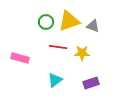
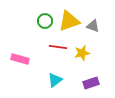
green circle: moved 1 px left, 1 px up
yellow star: rotated 14 degrees counterclockwise
pink rectangle: moved 1 px down
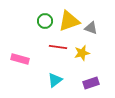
gray triangle: moved 2 px left, 2 px down
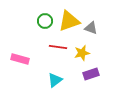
purple rectangle: moved 9 px up
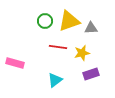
gray triangle: rotated 24 degrees counterclockwise
pink rectangle: moved 5 px left, 4 px down
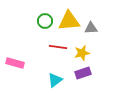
yellow triangle: rotated 15 degrees clockwise
purple rectangle: moved 8 px left, 1 px up
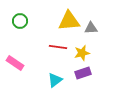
green circle: moved 25 px left
pink rectangle: rotated 18 degrees clockwise
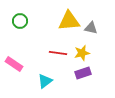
gray triangle: rotated 16 degrees clockwise
red line: moved 6 px down
pink rectangle: moved 1 px left, 1 px down
cyan triangle: moved 10 px left, 1 px down
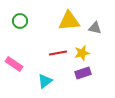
gray triangle: moved 4 px right
red line: rotated 18 degrees counterclockwise
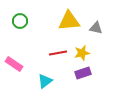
gray triangle: moved 1 px right
